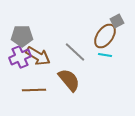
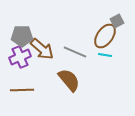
gray line: rotated 20 degrees counterclockwise
brown arrow: moved 4 px right, 7 px up; rotated 10 degrees clockwise
brown line: moved 12 px left
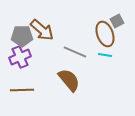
brown ellipse: moved 2 px up; rotated 55 degrees counterclockwise
brown arrow: moved 19 px up
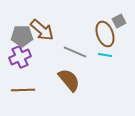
gray square: moved 2 px right
brown line: moved 1 px right
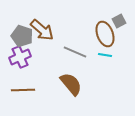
gray pentagon: rotated 20 degrees clockwise
brown semicircle: moved 2 px right, 4 px down
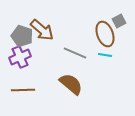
gray line: moved 1 px down
brown semicircle: rotated 10 degrees counterclockwise
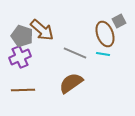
cyan line: moved 2 px left, 1 px up
brown semicircle: moved 1 px up; rotated 75 degrees counterclockwise
